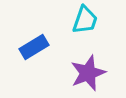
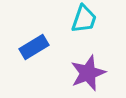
cyan trapezoid: moved 1 px left, 1 px up
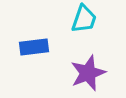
blue rectangle: rotated 24 degrees clockwise
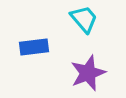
cyan trapezoid: rotated 60 degrees counterclockwise
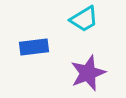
cyan trapezoid: rotated 100 degrees clockwise
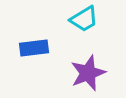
blue rectangle: moved 1 px down
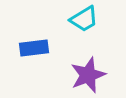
purple star: moved 2 px down
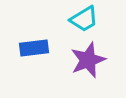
purple star: moved 15 px up
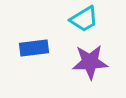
purple star: moved 2 px right, 2 px down; rotated 18 degrees clockwise
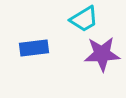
purple star: moved 12 px right, 8 px up
